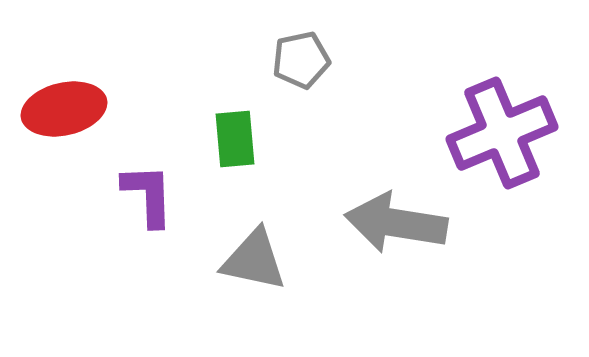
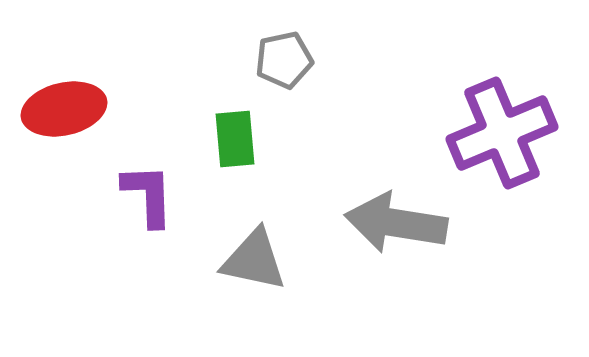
gray pentagon: moved 17 px left
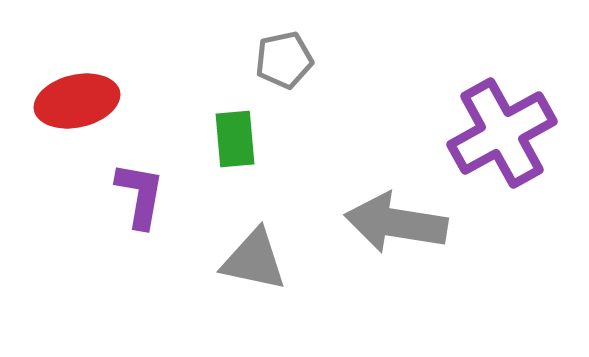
red ellipse: moved 13 px right, 8 px up
purple cross: rotated 6 degrees counterclockwise
purple L-shape: moved 8 px left; rotated 12 degrees clockwise
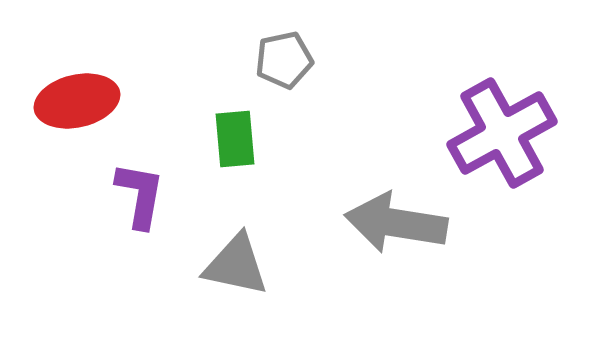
gray triangle: moved 18 px left, 5 px down
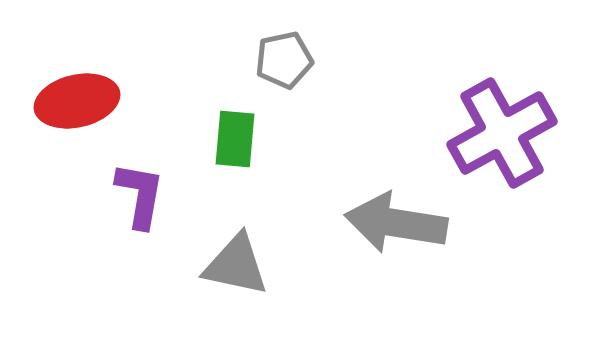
green rectangle: rotated 10 degrees clockwise
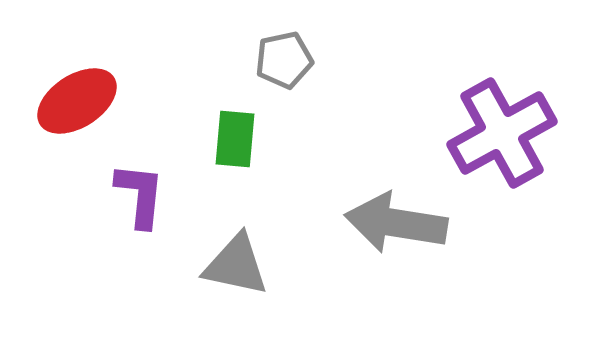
red ellipse: rotated 20 degrees counterclockwise
purple L-shape: rotated 4 degrees counterclockwise
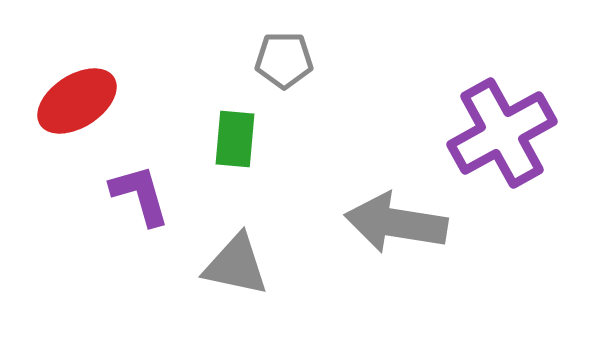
gray pentagon: rotated 12 degrees clockwise
purple L-shape: rotated 22 degrees counterclockwise
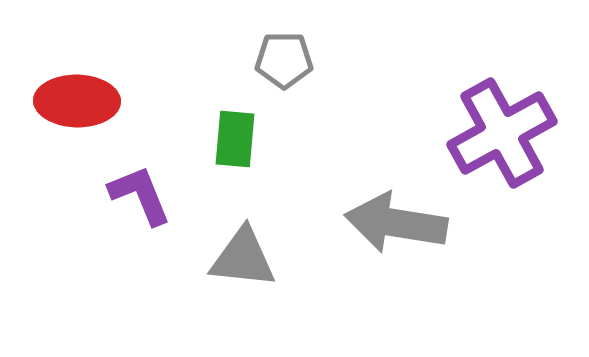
red ellipse: rotated 34 degrees clockwise
purple L-shape: rotated 6 degrees counterclockwise
gray triangle: moved 7 px right, 7 px up; rotated 6 degrees counterclockwise
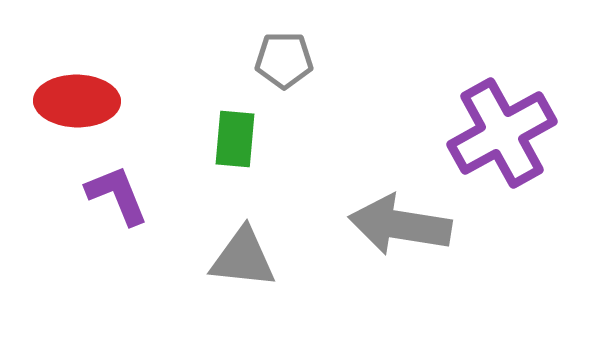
purple L-shape: moved 23 px left
gray arrow: moved 4 px right, 2 px down
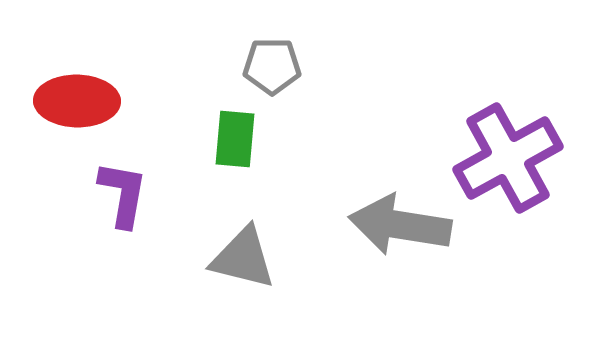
gray pentagon: moved 12 px left, 6 px down
purple cross: moved 6 px right, 25 px down
purple L-shape: moved 6 px right, 1 px up; rotated 32 degrees clockwise
gray triangle: rotated 8 degrees clockwise
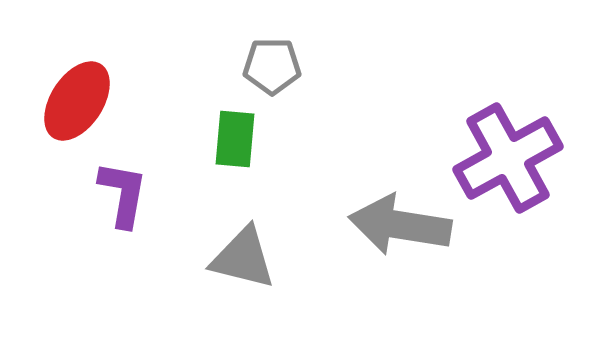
red ellipse: rotated 58 degrees counterclockwise
